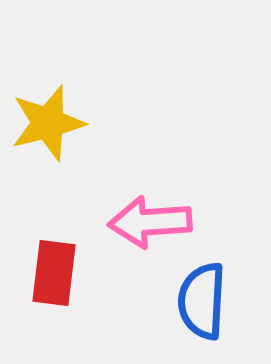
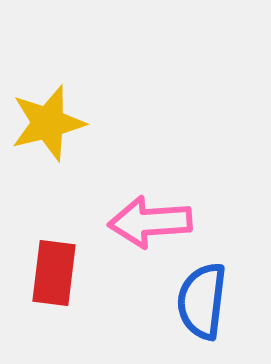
blue semicircle: rotated 4 degrees clockwise
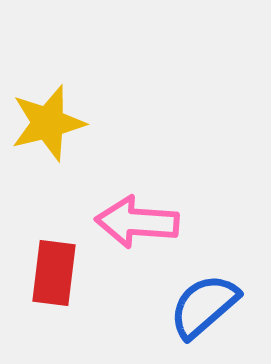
pink arrow: moved 13 px left; rotated 8 degrees clockwise
blue semicircle: moved 2 px right, 5 px down; rotated 42 degrees clockwise
